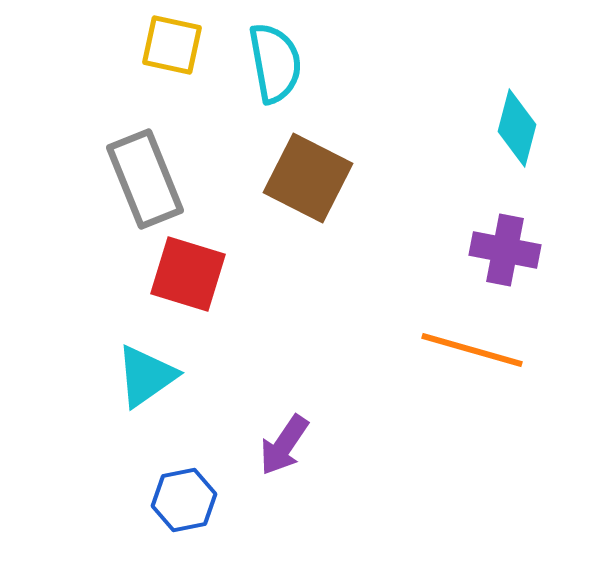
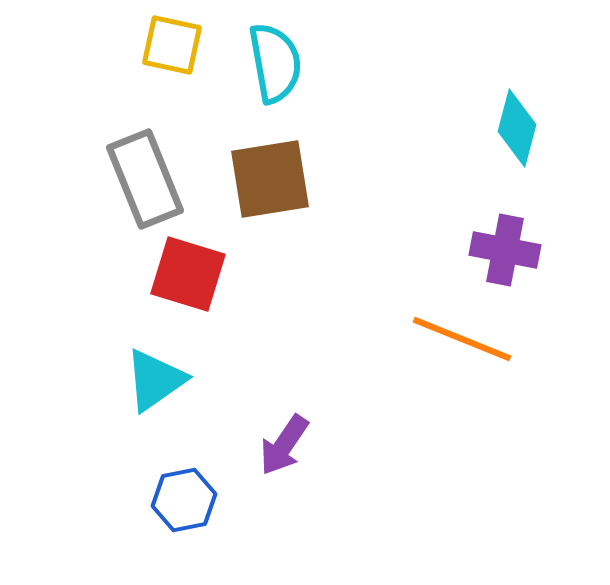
brown square: moved 38 px left, 1 px down; rotated 36 degrees counterclockwise
orange line: moved 10 px left, 11 px up; rotated 6 degrees clockwise
cyan triangle: moved 9 px right, 4 px down
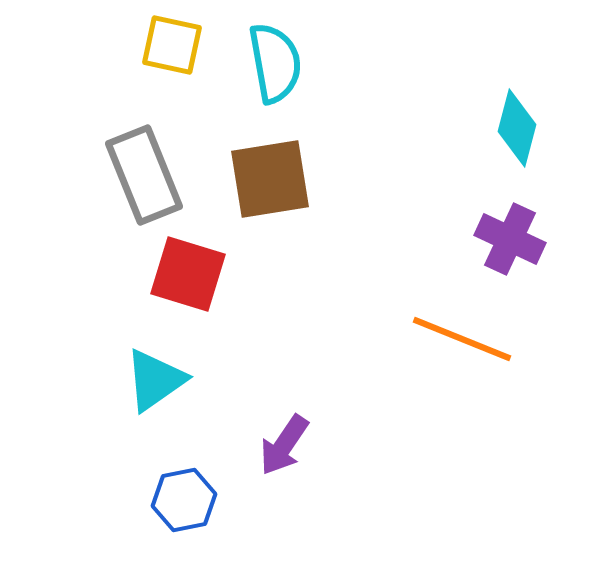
gray rectangle: moved 1 px left, 4 px up
purple cross: moved 5 px right, 11 px up; rotated 14 degrees clockwise
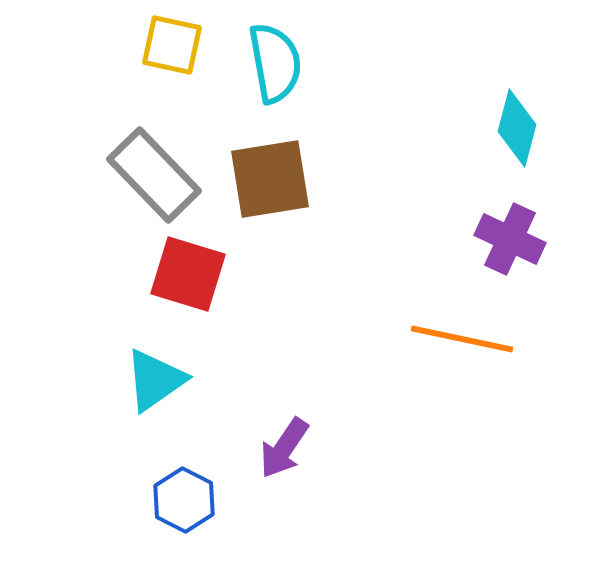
gray rectangle: moved 10 px right; rotated 22 degrees counterclockwise
orange line: rotated 10 degrees counterclockwise
purple arrow: moved 3 px down
blue hexagon: rotated 22 degrees counterclockwise
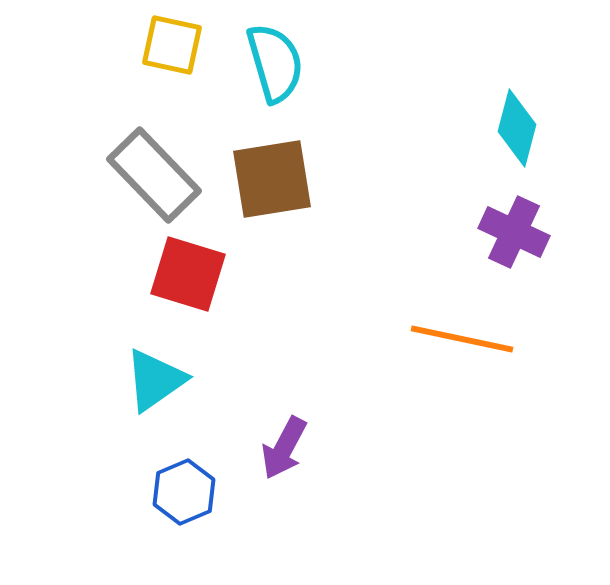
cyan semicircle: rotated 6 degrees counterclockwise
brown square: moved 2 px right
purple cross: moved 4 px right, 7 px up
purple arrow: rotated 6 degrees counterclockwise
blue hexagon: moved 8 px up; rotated 10 degrees clockwise
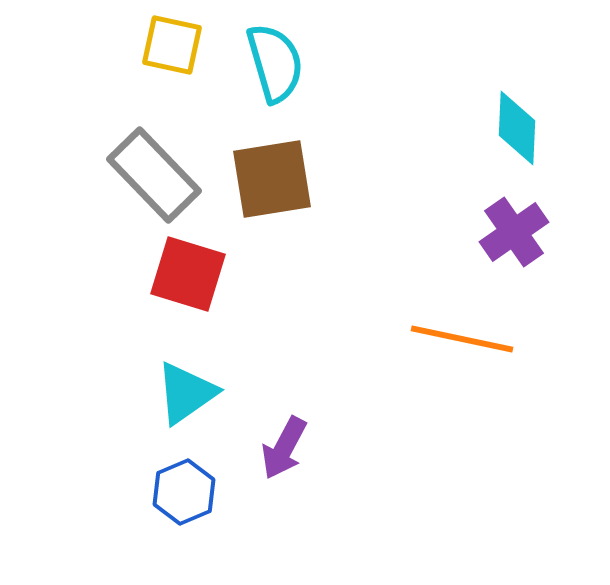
cyan diamond: rotated 12 degrees counterclockwise
purple cross: rotated 30 degrees clockwise
cyan triangle: moved 31 px right, 13 px down
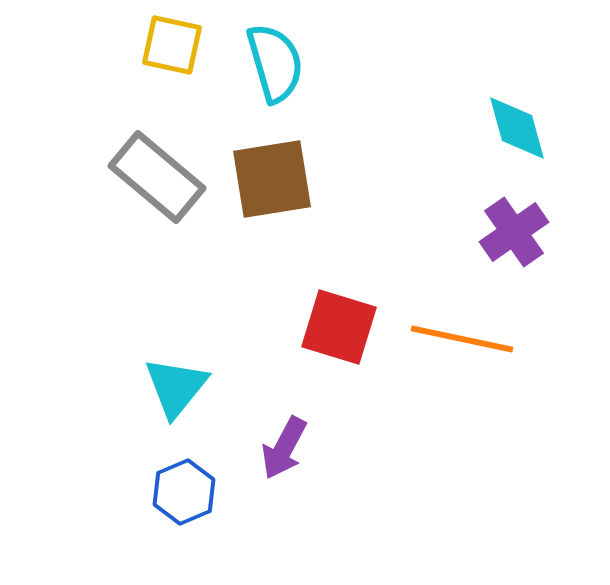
cyan diamond: rotated 18 degrees counterclockwise
gray rectangle: moved 3 px right, 2 px down; rotated 6 degrees counterclockwise
red square: moved 151 px right, 53 px down
cyan triangle: moved 10 px left, 6 px up; rotated 16 degrees counterclockwise
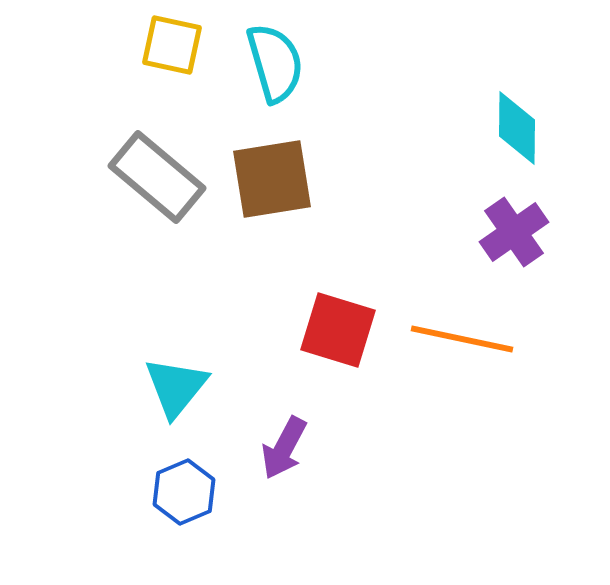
cyan diamond: rotated 16 degrees clockwise
red square: moved 1 px left, 3 px down
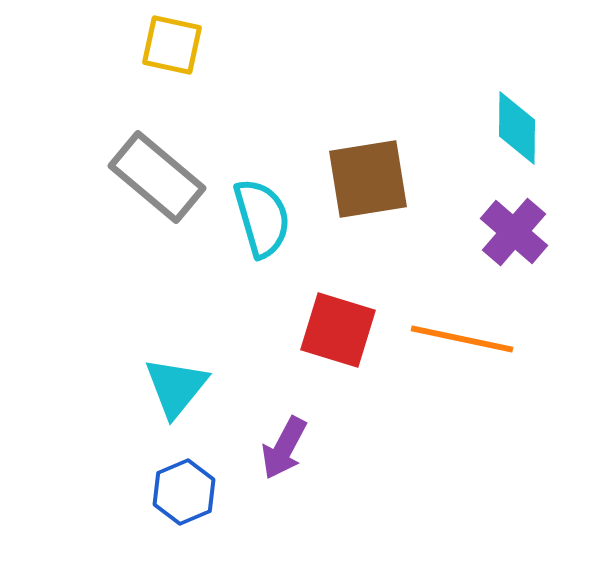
cyan semicircle: moved 13 px left, 155 px down
brown square: moved 96 px right
purple cross: rotated 14 degrees counterclockwise
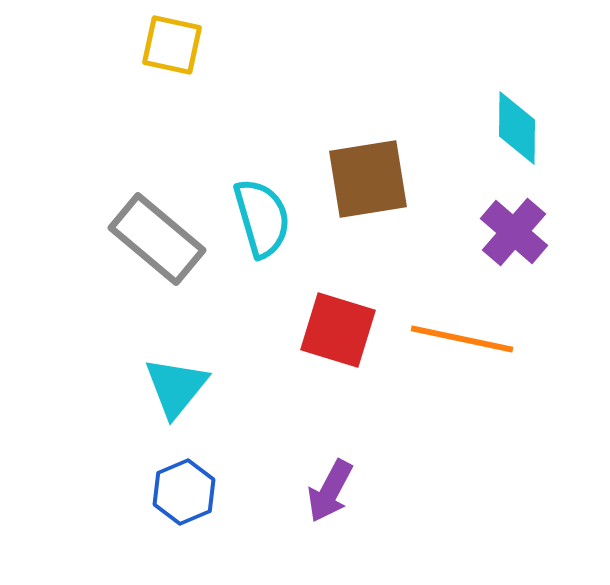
gray rectangle: moved 62 px down
purple arrow: moved 46 px right, 43 px down
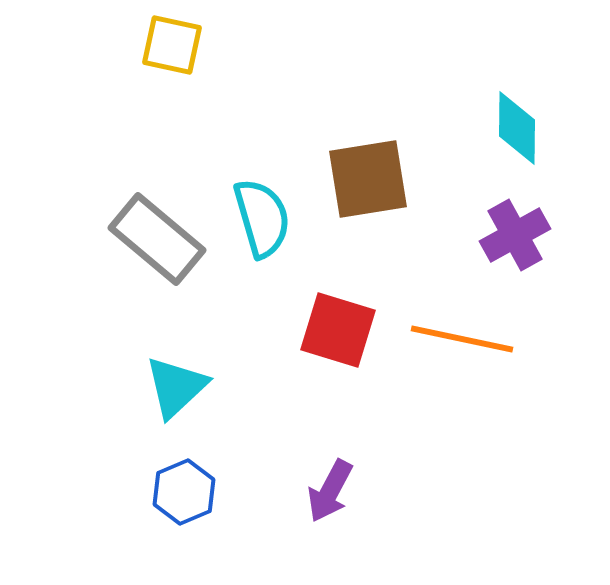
purple cross: moved 1 px right, 3 px down; rotated 20 degrees clockwise
cyan triangle: rotated 8 degrees clockwise
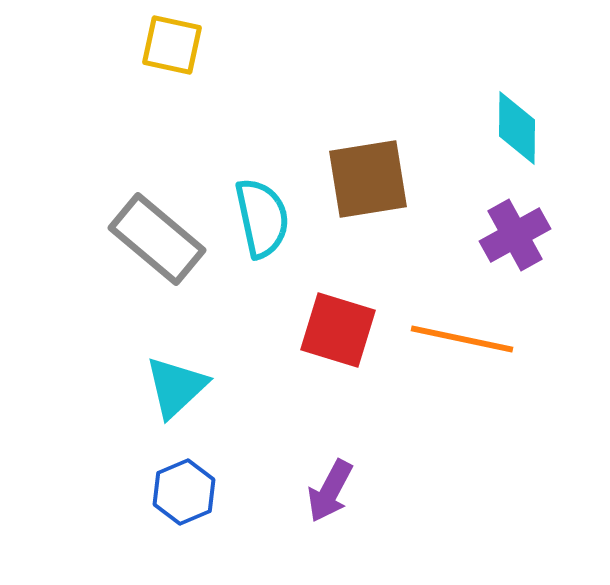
cyan semicircle: rotated 4 degrees clockwise
